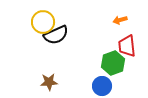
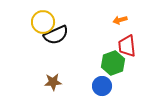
brown star: moved 4 px right
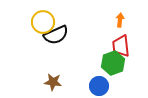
orange arrow: rotated 112 degrees clockwise
red trapezoid: moved 6 px left
brown star: rotated 12 degrees clockwise
blue circle: moved 3 px left
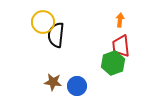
black semicircle: rotated 120 degrees clockwise
blue circle: moved 22 px left
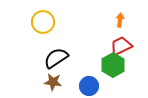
black semicircle: moved 23 px down; rotated 50 degrees clockwise
red trapezoid: rotated 70 degrees clockwise
green hexagon: moved 2 px down; rotated 10 degrees counterclockwise
blue circle: moved 12 px right
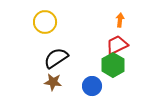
yellow circle: moved 2 px right
red trapezoid: moved 4 px left, 1 px up
blue circle: moved 3 px right
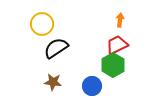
yellow circle: moved 3 px left, 2 px down
black semicircle: moved 10 px up
